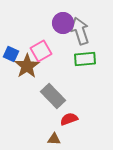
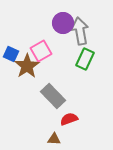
gray arrow: rotated 8 degrees clockwise
green rectangle: rotated 60 degrees counterclockwise
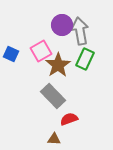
purple circle: moved 1 px left, 2 px down
brown star: moved 31 px right, 1 px up
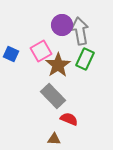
red semicircle: rotated 42 degrees clockwise
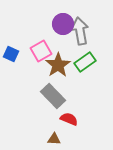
purple circle: moved 1 px right, 1 px up
green rectangle: moved 3 px down; rotated 30 degrees clockwise
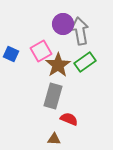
gray rectangle: rotated 60 degrees clockwise
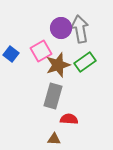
purple circle: moved 2 px left, 4 px down
gray arrow: moved 2 px up
blue square: rotated 14 degrees clockwise
brown star: rotated 15 degrees clockwise
red semicircle: rotated 18 degrees counterclockwise
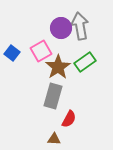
gray arrow: moved 3 px up
blue square: moved 1 px right, 1 px up
brown star: moved 2 px down; rotated 15 degrees counterclockwise
red semicircle: rotated 114 degrees clockwise
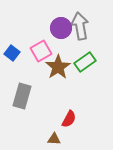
gray rectangle: moved 31 px left
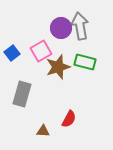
blue square: rotated 14 degrees clockwise
green rectangle: rotated 50 degrees clockwise
brown star: rotated 15 degrees clockwise
gray rectangle: moved 2 px up
brown triangle: moved 11 px left, 8 px up
